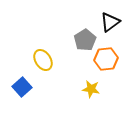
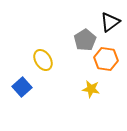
orange hexagon: rotated 15 degrees clockwise
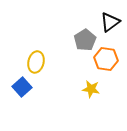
yellow ellipse: moved 7 px left, 2 px down; rotated 45 degrees clockwise
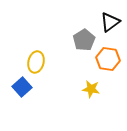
gray pentagon: moved 1 px left
orange hexagon: moved 2 px right
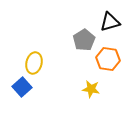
black triangle: rotated 20 degrees clockwise
yellow ellipse: moved 2 px left, 1 px down
